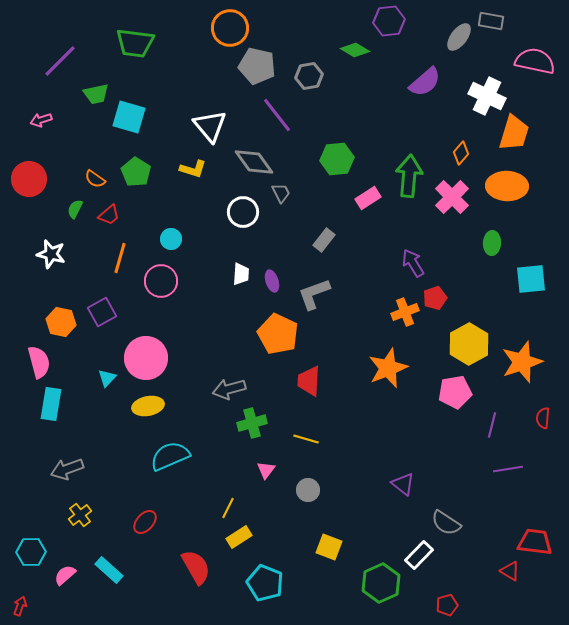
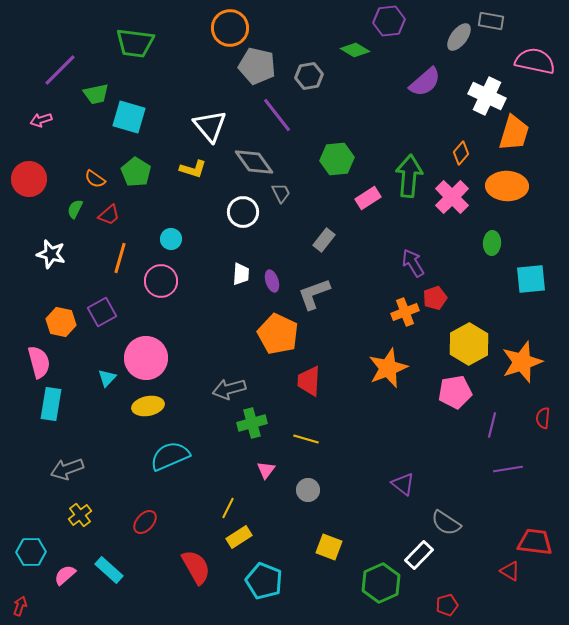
purple line at (60, 61): moved 9 px down
cyan pentagon at (265, 583): moved 1 px left, 2 px up
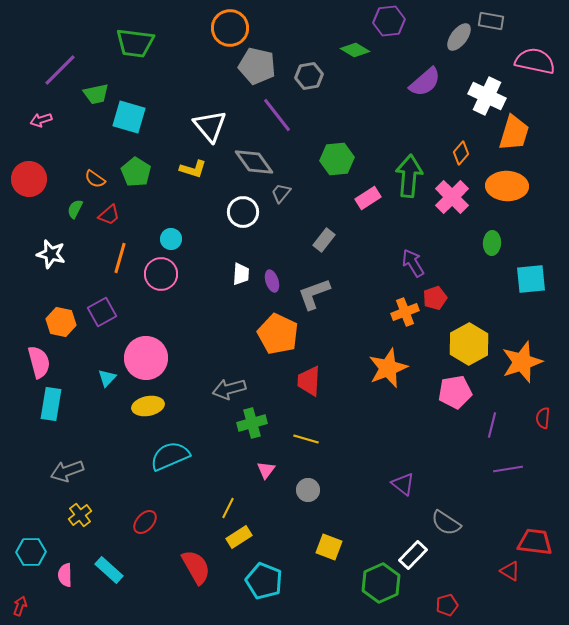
gray trapezoid at (281, 193): rotated 115 degrees counterclockwise
pink circle at (161, 281): moved 7 px up
gray arrow at (67, 469): moved 2 px down
white rectangle at (419, 555): moved 6 px left
pink semicircle at (65, 575): rotated 50 degrees counterclockwise
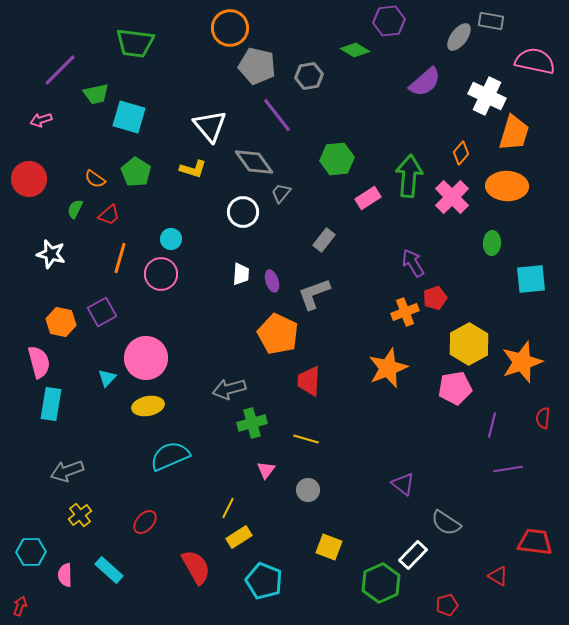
pink pentagon at (455, 392): moved 4 px up
red triangle at (510, 571): moved 12 px left, 5 px down
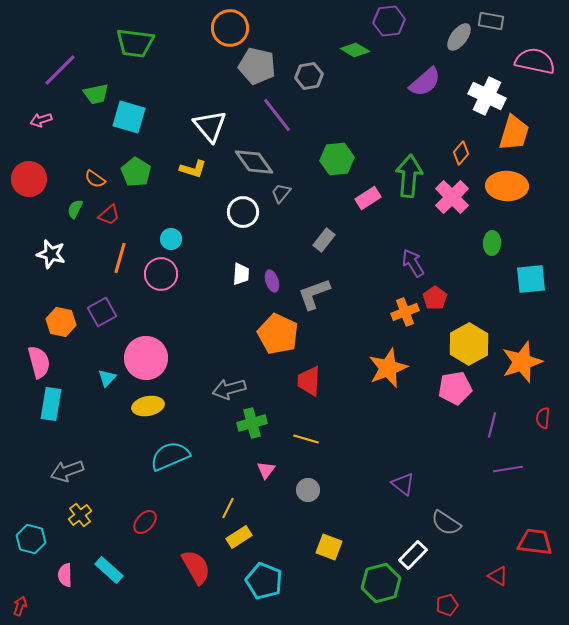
red pentagon at (435, 298): rotated 15 degrees counterclockwise
cyan hexagon at (31, 552): moved 13 px up; rotated 16 degrees clockwise
green hexagon at (381, 583): rotated 9 degrees clockwise
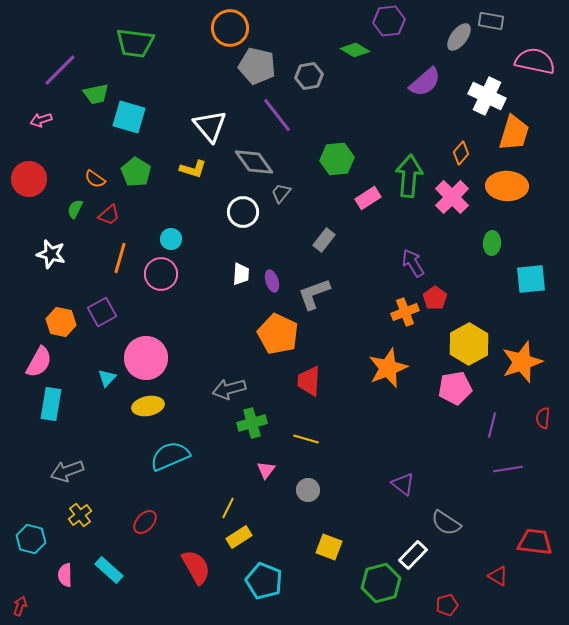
pink semicircle at (39, 362): rotated 44 degrees clockwise
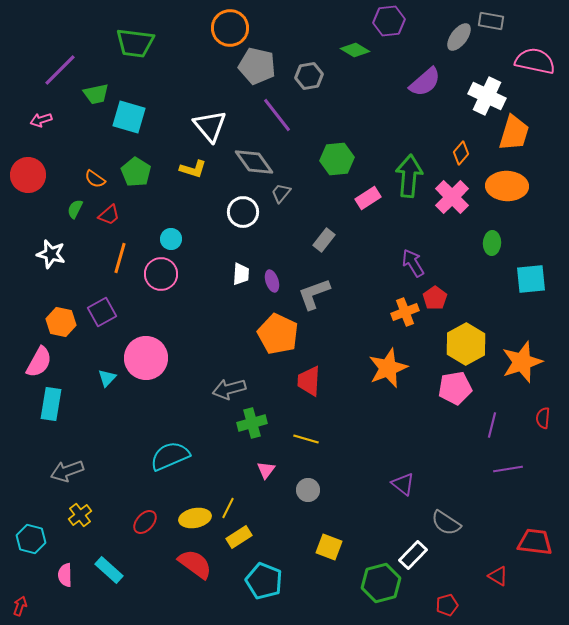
red circle at (29, 179): moved 1 px left, 4 px up
yellow hexagon at (469, 344): moved 3 px left
yellow ellipse at (148, 406): moved 47 px right, 112 px down
red semicircle at (196, 567): moved 1 px left, 3 px up; rotated 24 degrees counterclockwise
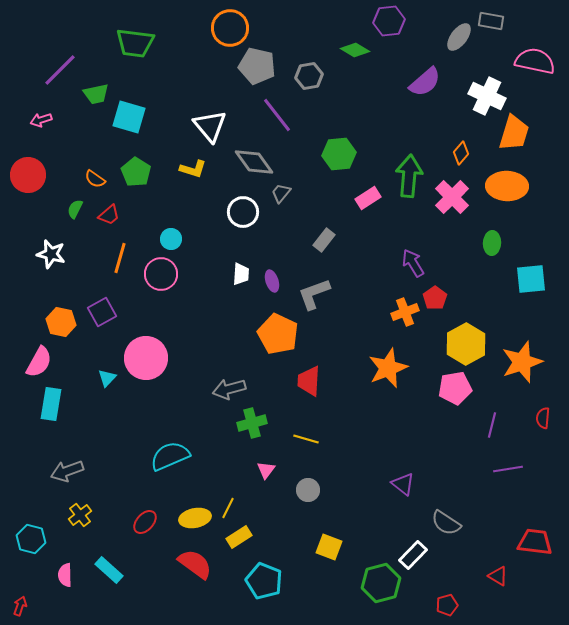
green hexagon at (337, 159): moved 2 px right, 5 px up
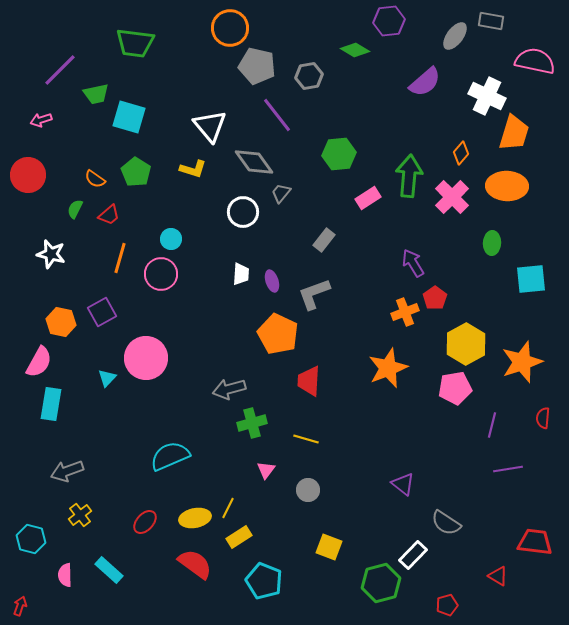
gray ellipse at (459, 37): moved 4 px left, 1 px up
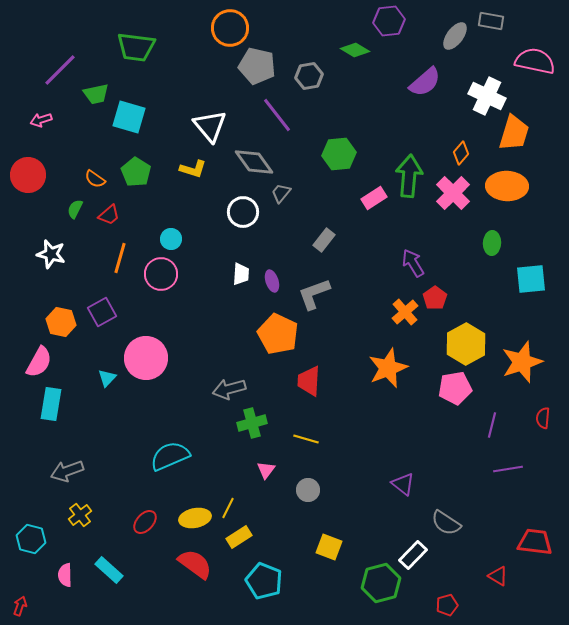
green trapezoid at (135, 43): moved 1 px right, 4 px down
pink cross at (452, 197): moved 1 px right, 4 px up
pink rectangle at (368, 198): moved 6 px right
orange cross at (405, 312): rotated 20 degrees counterclockwise
